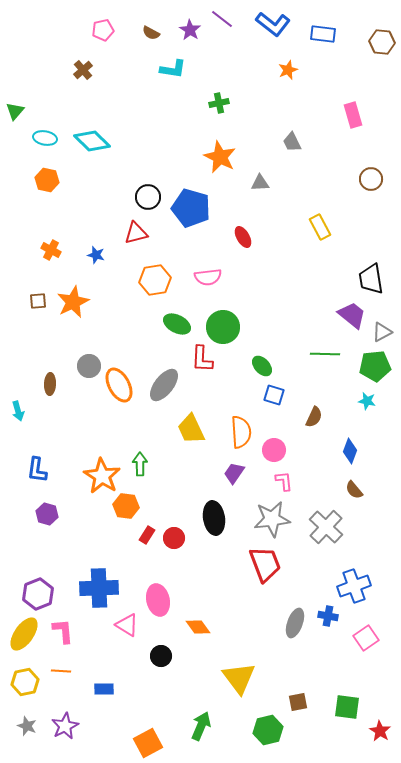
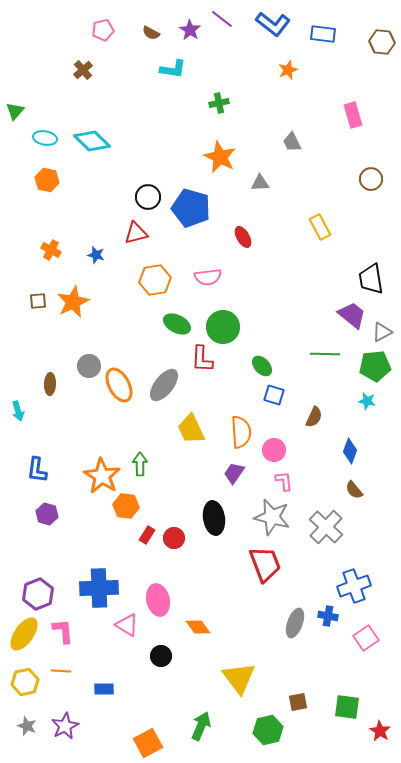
gray star at (272, 519): moved 2 px up; rotated 21 degrees clockwise
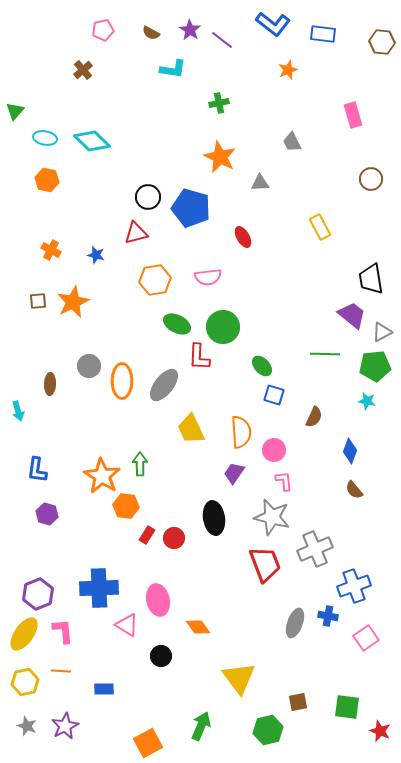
purple line at (222, 19): moved 21 px down
red L-shape at (202, 359): moved 3 px left, 2 px up
orange ellipse at (119, 385): moved 3 px right, 4 px up; rotated 28 degrees clockwise
gray cross at (326, 527): moved 11 px left, 22 px down; rotated 24 degrees clockwise
red star at (380, 731): rotated 10 degrees counterclockwise
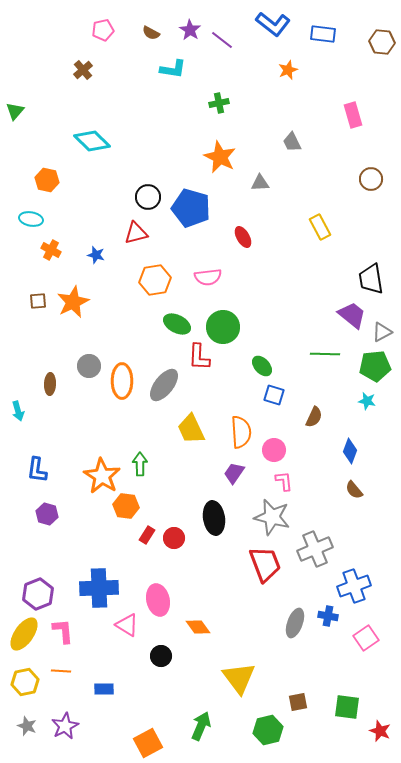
cyan ellipse at (45, 138): moved 14 px left, 81 px down
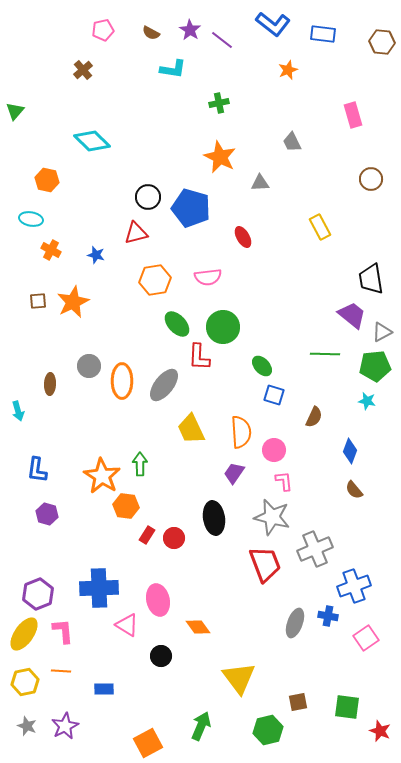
green ellipse at (177, 324): rotated 20 degrees clockwise
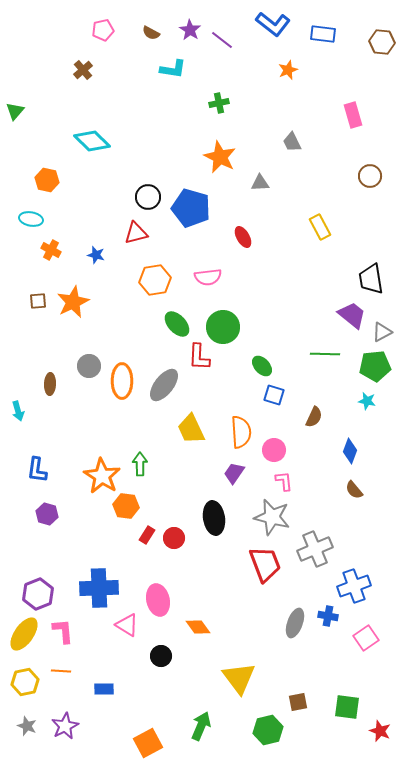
brown circle at (371, 179): moved 1 px left, 3 px up
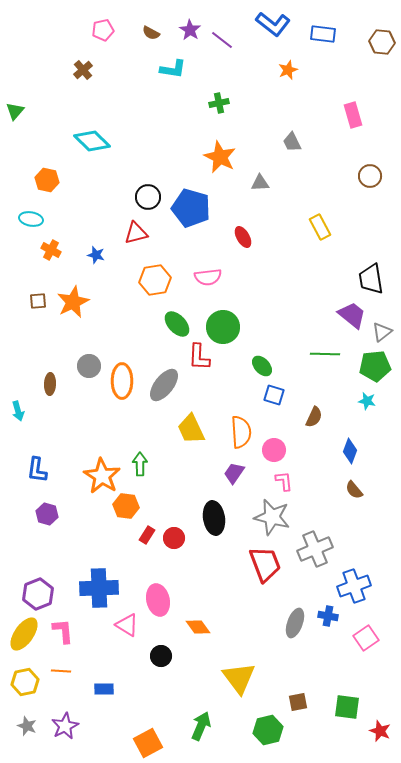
gray triangle at (382, 332): rotated 10 degrees counterclockwise
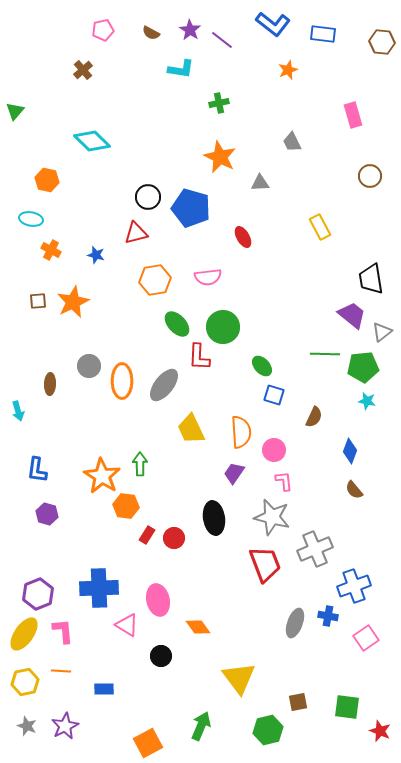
cyan L-shape at (173, 69): moved 8 px right
green pentagon at (375, 366): moved 12 px left, 1 px down
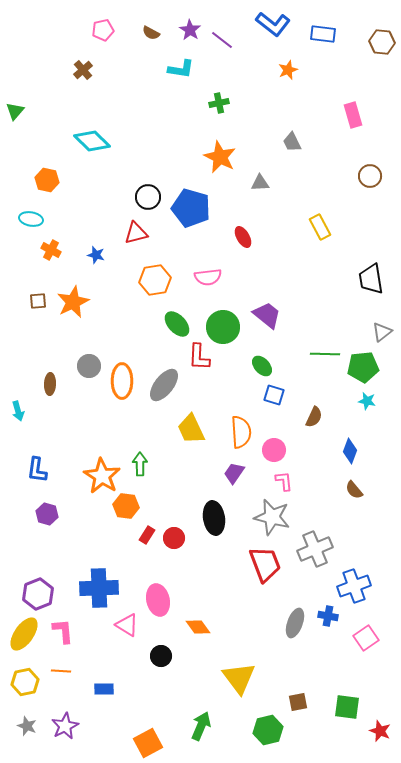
purple trapezoid at (352, 315): moved 85 px left
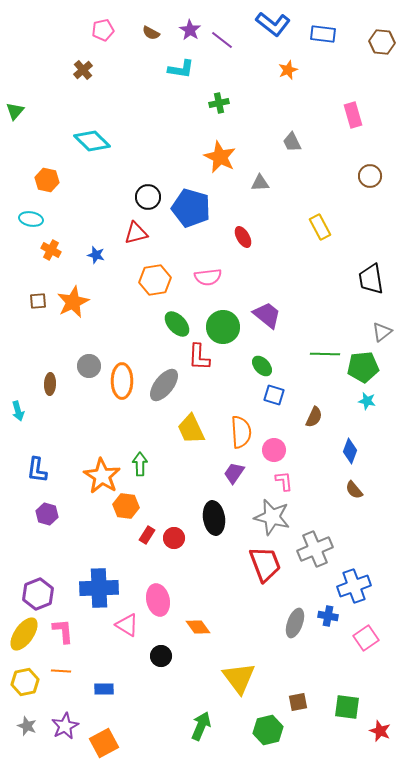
orange square at (148, 743): moved 44 px left
